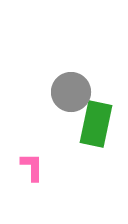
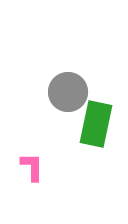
gray circle: moved 3 px left
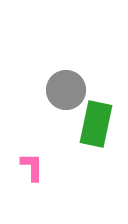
gray circle: moved 2 px left, 2 px up
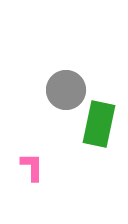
green rectangle: moved 3 px right
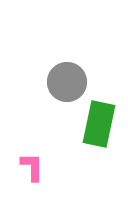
gray circle: moved 1 px right, 8 px up
